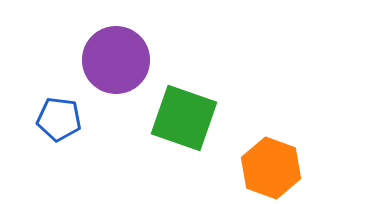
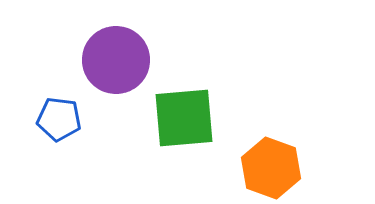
green square: rotated 24 degrees counterclockwise
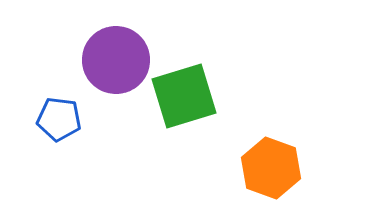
green square: moved 22 px up; rotated 12 degrees counterclockwise
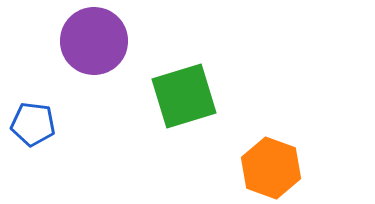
purple circle: moved 22 px left, 19 px up
blue pentagon: moved 26 px left, 5 px down
